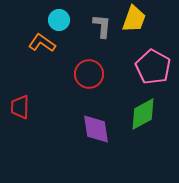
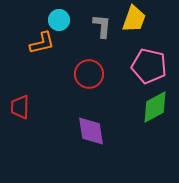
orange L-shape: rotated 132 degrees clockwise
pink pentagon: moved 4 px left, 1 px up; rotated 16 degrees counterclockwise
green diamond: moved 12 px right, 7 px up
purple diamond: moved 5 px left, 2 px down
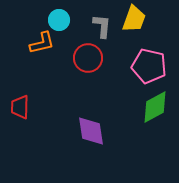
red circle: moved 1 px left, 16 px up
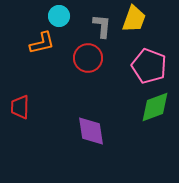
cyan circle: moved 4 px up
pink pentagon: rotated 8 degrees clockwise
green diamond: rotated 8 degrees clockwise
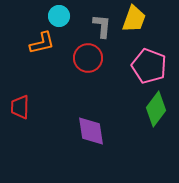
green diamond: moved 1 px right, 2 px down; rotated 32 degrees counterclockwise
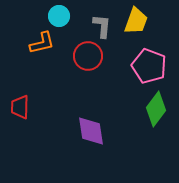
yellow trapezoid: moved 2 px right, 2 px down
red circle: moved 2 px up
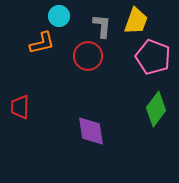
pink pentagon: moved 4 px right, 9 px up
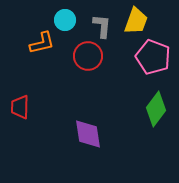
cyan circle: moved 6 px right, 4 px down
purple diamond: moved 3 px left, 3 px down
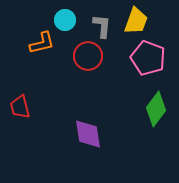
pink pentagon: moved 5 px left, 1 px down
red trapezoid: rotated 15 degrees counterclockwise
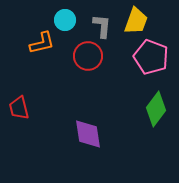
pink pentagon: moved 3 px right, 1 px up
red trapezoid: moved 1 px left, 1 px down
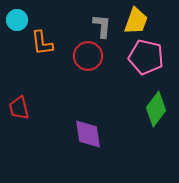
cyan circle: moved 48 px left
orange L-shape: rotated 96 degrees clockwise
pink pentagon: moved 5 px left; rotated 8 degrees counterclockwise
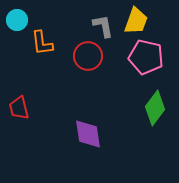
gray L-shape: moved 1 px right; rotated 15 degrees counterclockwise
green diamond: moved 1 px left, 1 px up
